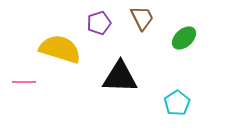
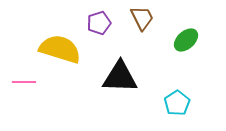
green ellipse: moved 2 px right, 2 px down
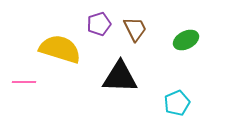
brown trapezoid: moved 7 px left, 11 px down
purple pentagon: moved 1 px down
green ellipse: rotated 15 degrees clockwise
cyan pentagon: rotated 10 degrees clockwise
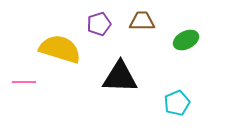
brown trapezoid: moved 7 px right, 8 px up; rotated 64 degrees counterclockwise
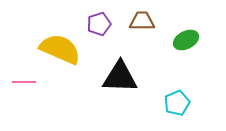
yellow semicircle: rotated 6 degrees clockwise
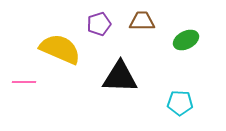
cyan pentagon: moved 3 px right; rotated 25 degrees clockwise
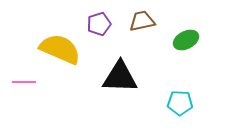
brown trapezoid: rotated 12 degrees counterclockwise
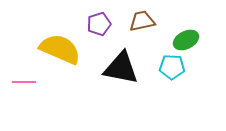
black triangle: moved 1 px right, 9 px up; rotated 9 degrees clockwise
cyan pentagon: moved 8 px left, 36 px up
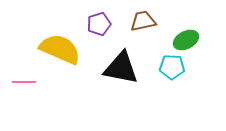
brown trapezoid: moved 1 px right
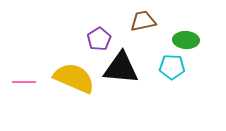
purple pentagon: moved 15 px down; rotated 15 degrees counterclockwise
green ellipse: rotated 30 degrees clockwise
yellow semicircle: moved 14 px right, 29 px down
black triangle: rotated 6 degrees counterclockwise
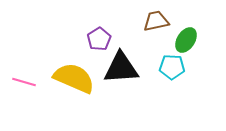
brown trapezoid: moved 13 px right
green ellipse: rotated 60 degrees counterclockwise
black triangle: rotated 9 degrees counterclockwise
pink line: rotated 15 degrees clockwise
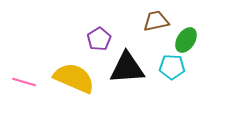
black triangle: moved 6 px right
